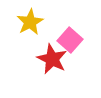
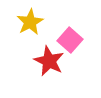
red star: moved 3 px left, 2 px down
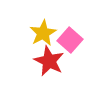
yellow star: moved 13 px right, 11 px down
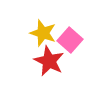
yellow star: rotated 24 degrees counterclockwise
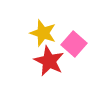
pink square: moved 4 px right, 4 px down
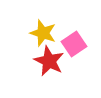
pink square: rotated 15 degrees clockwise
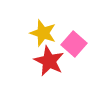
pink square: rotated 15 degrees counterclockwise
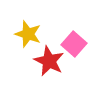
yellow star: moved 15 px left, 1 px down
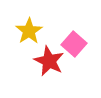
yellow star: moved 1 px right, 3 px up; rotated 20 degrees clockwise
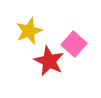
yellow star: rotated 12 degrees clockwise
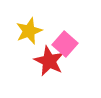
pink square: moved 9 px left
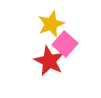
yellow star: moved 22 px right, 7 px up
